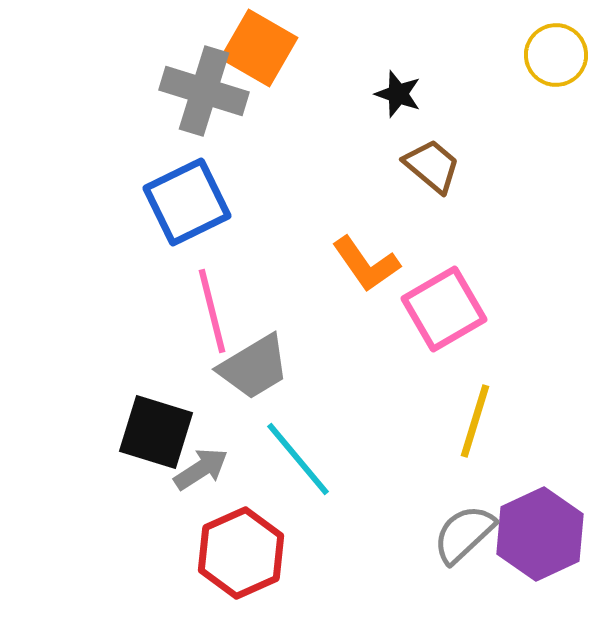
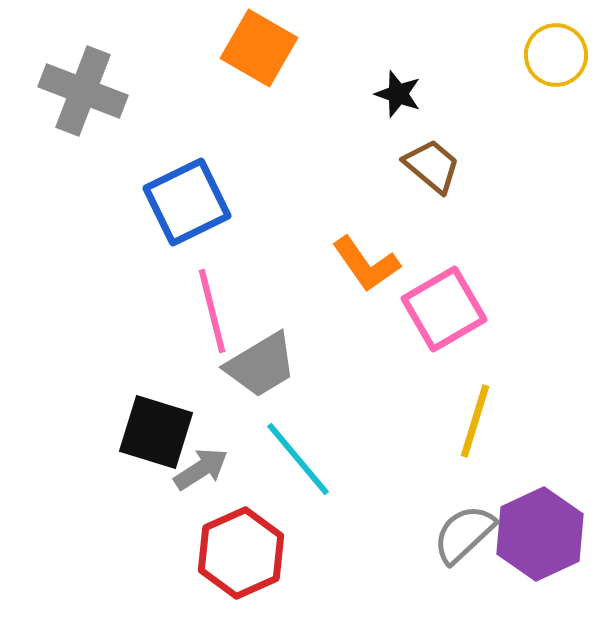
gray cross: moved 121 px left; rotated 4 degrees clockwise
gray trapezoid: moved 7 px right, 2 px up
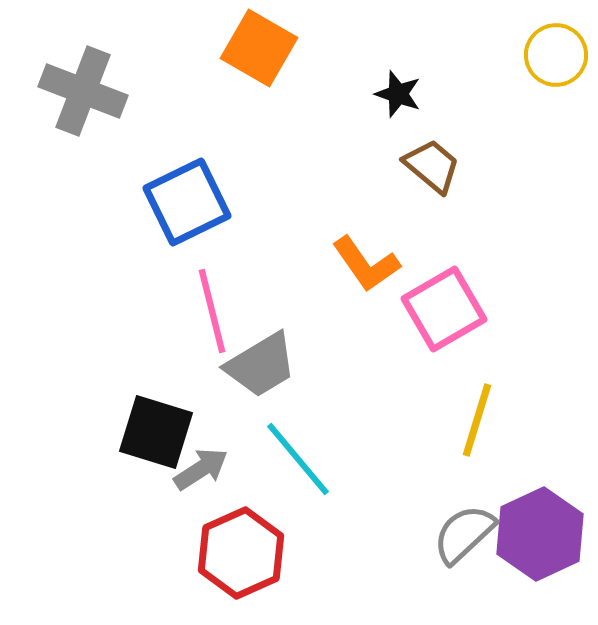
yellow line: moved 2 px right, 1 px up
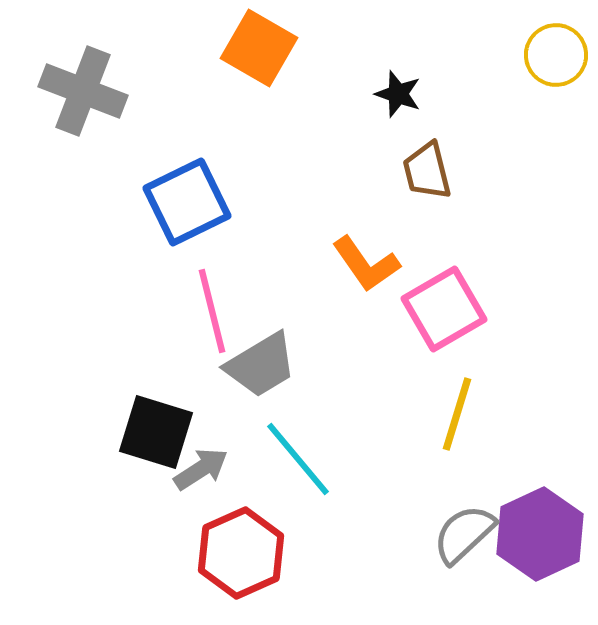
brown trapezoid: moved 5 px left, 5 px down; rotated 144 degrees counterclockwise
yellow line: moved 20 px left, 6 px up
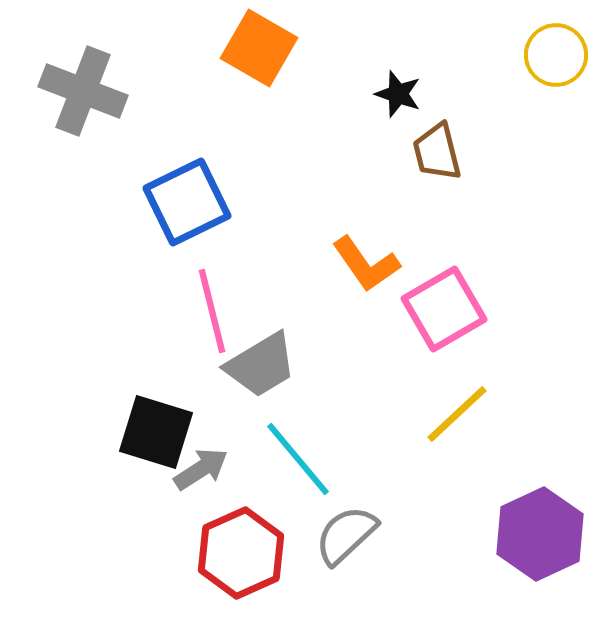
brown trapezoid: moved 10 px right, 19 px up
yellow line: rotated 30 degrees clockwise
gray semicircle: moved 118 px left, 1 px down
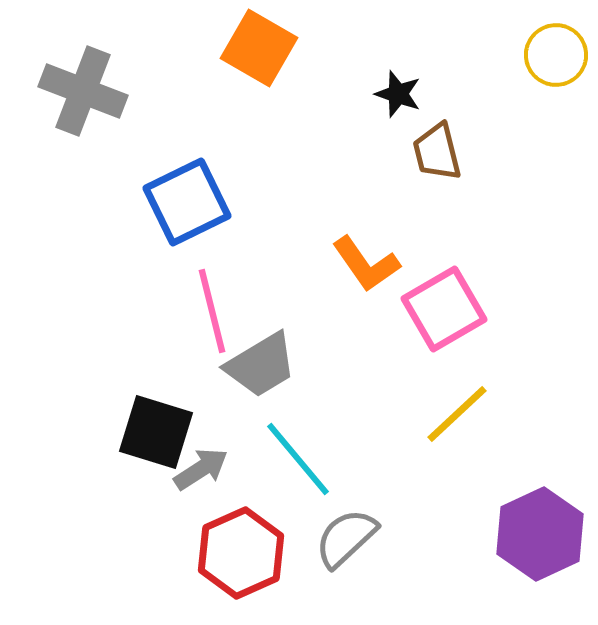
gray semicircle: moved 3 px down
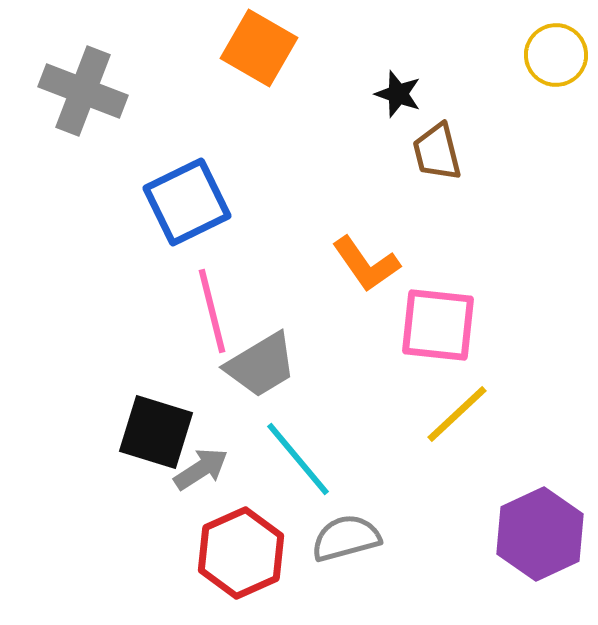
pink square: moved 6 px left, 16 px down; rotated 36 degrees clockwise
gray semicircle: rotated 28 degrees clockwise
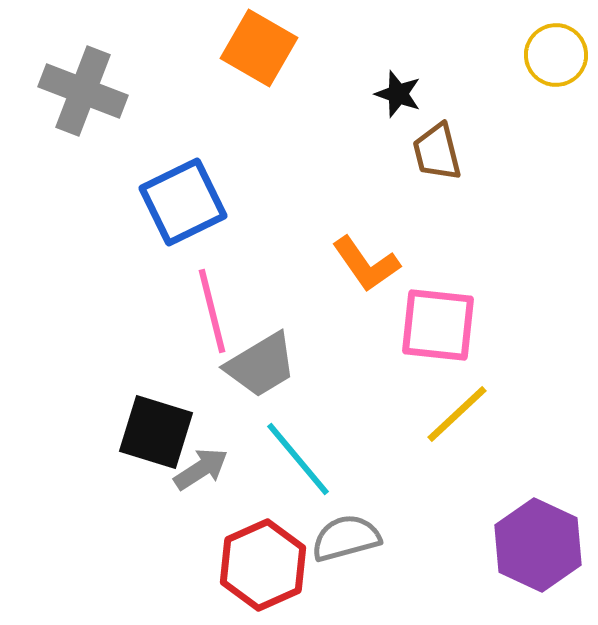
blue square: moved 4 px left
purple hexagon: moved 2 px left, 11 px down; rotated 10 degrees counterclockwise
red hexagon: moved 22 px right, 12 px down
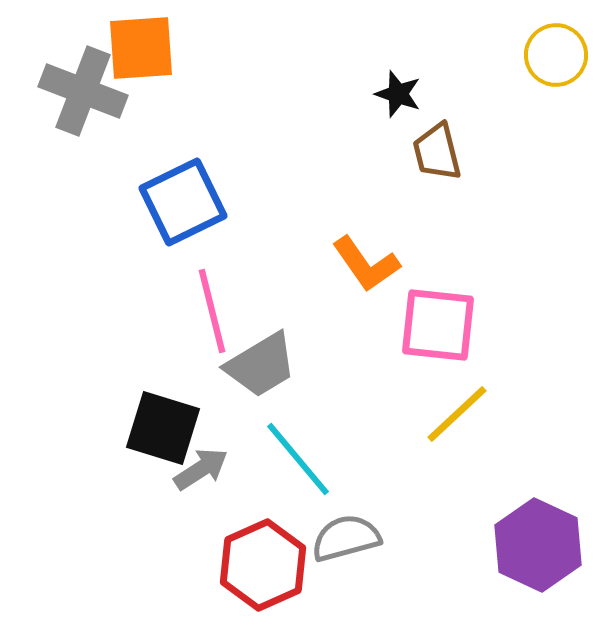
orange square: moved 118 px left; rotated 34 degrees counterclockwise
black square: moved 7 px right, 4 px up
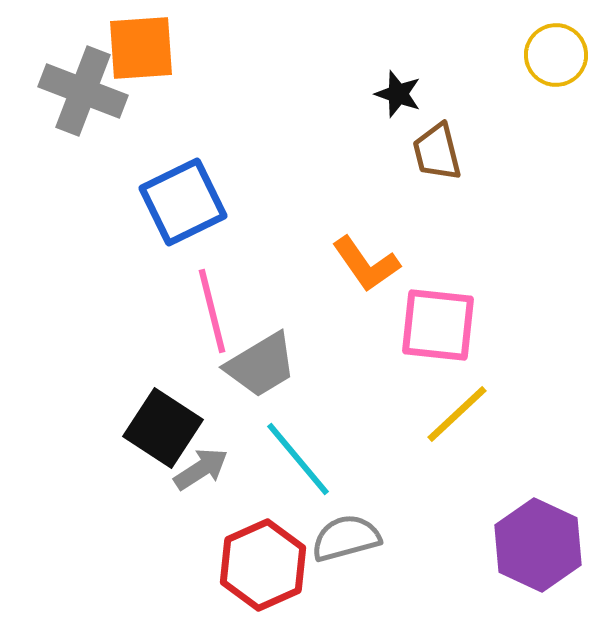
black square: rotated 16 degrees clockwise
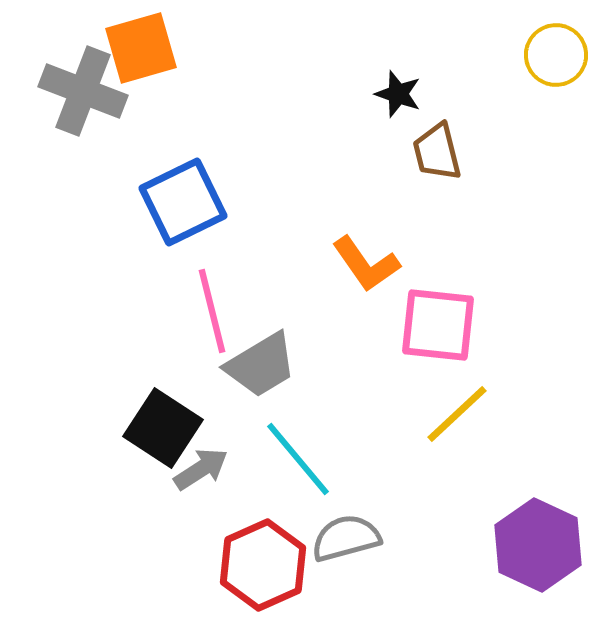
orange square: rotated 12 degrees counterclockwise
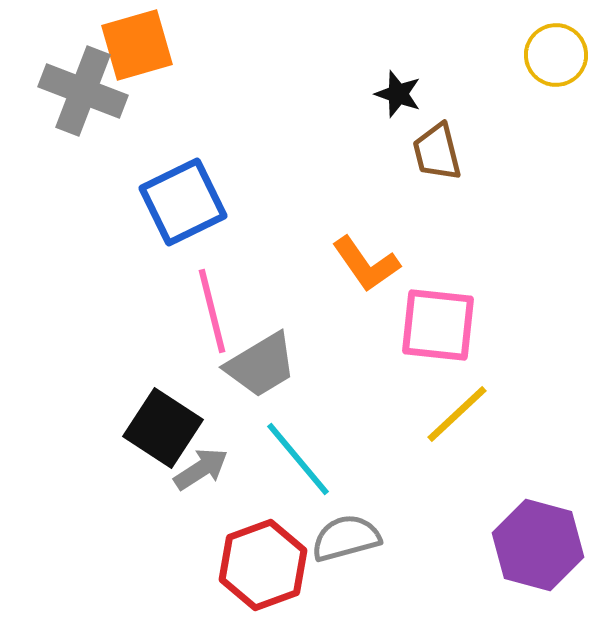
orange square: moved 4 px left, 3 px up
purple hexagon: rotated 10 degrees counterclockwise
red hexagon: rotated 4 degrees clockwise
